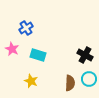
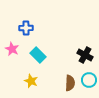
blue cross: rotated 32 degrees clockwise
cyan rectangle: rotated 28 degrees clockwise
cyan circle: moved 1 px down
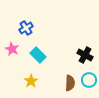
blue cross: rotated 32 degrees counterclockwise
yellow star: rotated 16 degrees clockwise
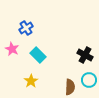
brown semicircle: moved 4 px down
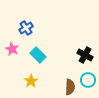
cyan circle: moved 1 px left
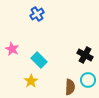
blue cross: moved 11 px right, 14 px up
cyan rectangle: moved 1 px right, 5 px down
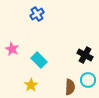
yellow star: moved 4 px down
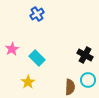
pink star: rotated 16 degrees clockwise
cyan rectangle: moved 2 px left, 2 px up
yellow star: moved 3 px left, 3 px up
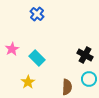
blue cross: rotated 16 degrees counterclockwise
cyan circle: moved 1 px right, 1 px up
brown semicircle: moved 3 px left
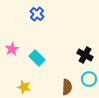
yellow star: moved 4 px left, 5 px down; rotated 24 degrees counterclockwise
